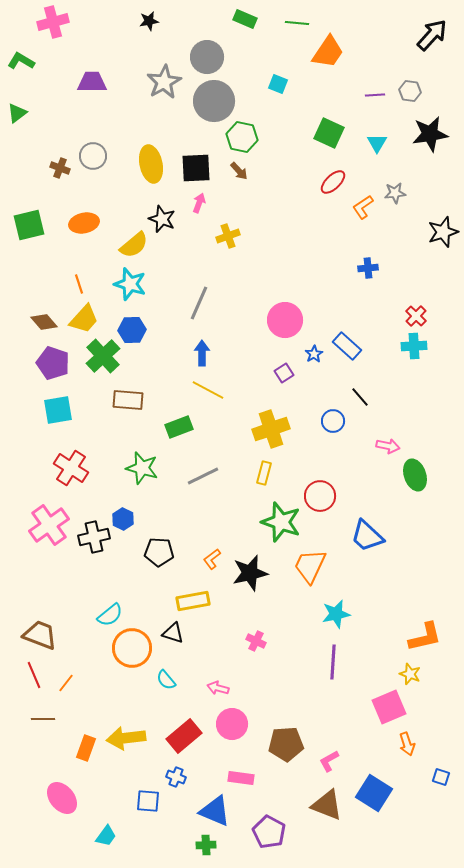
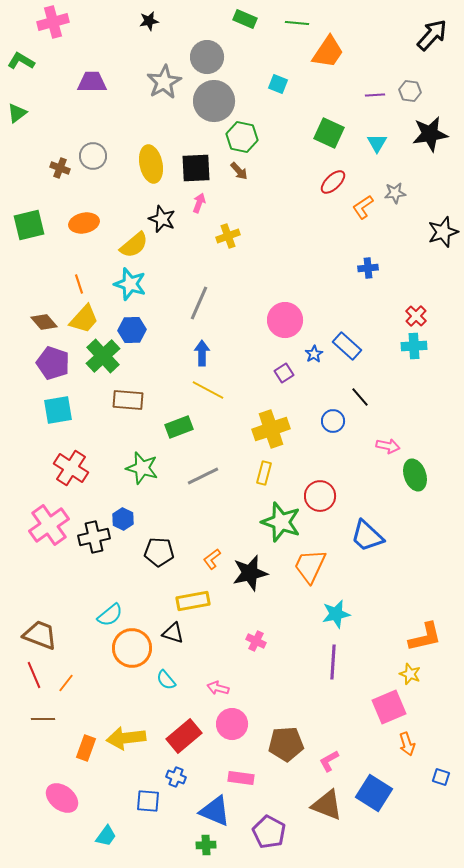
pink ellipse at (62, 798): rotated 12 degrees counterclockwise
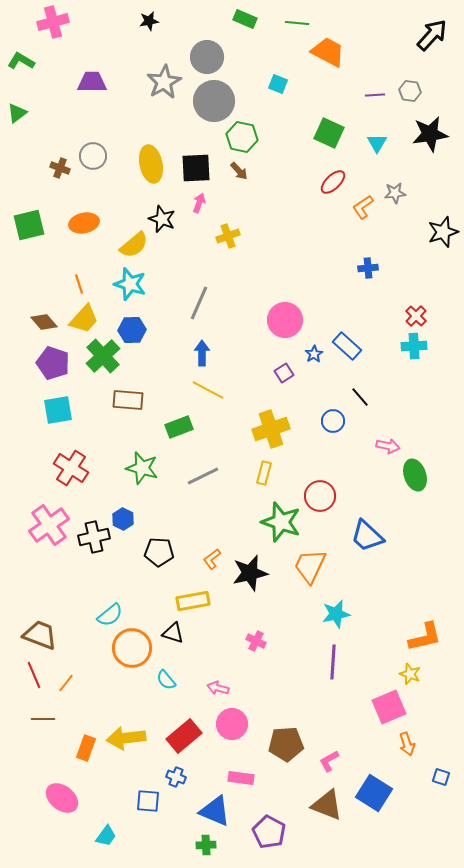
orange trapezoid at (328, 52): rotated 96 degrees counterclockwise
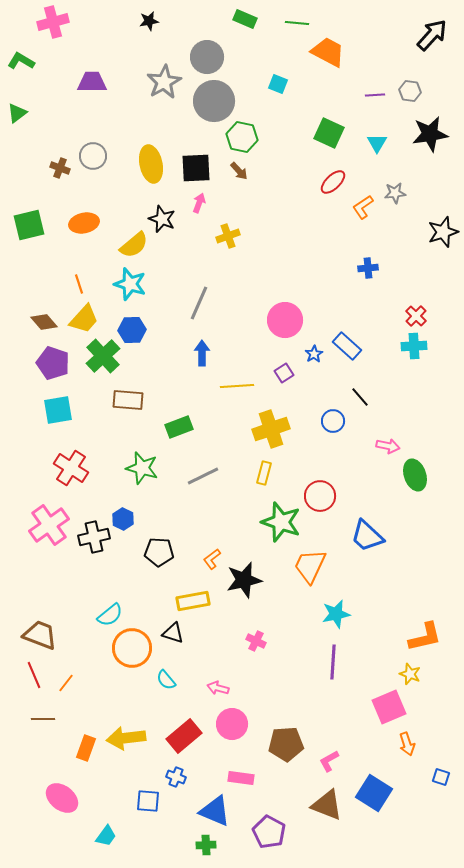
yellow line at (208, 390): moved 29 px right, 4 px up; rotated 32 degrees counterclockwise
black star at (250, 573): moved 6 px left, 7 px down
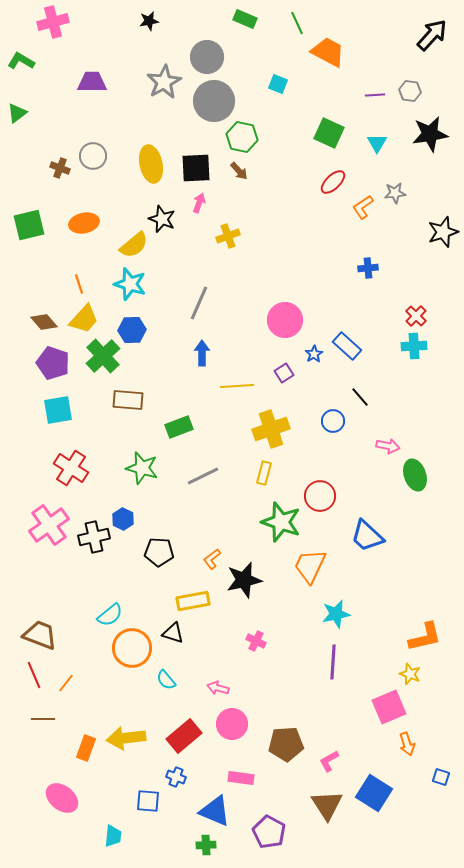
green line at (297, 23): rotated 60 degrees clockwise
brown triangle at (327, 805): rotated 36 degrees clockwise
cyan trapezoid at (106, 836): moved 7 px right; rotated 30 degrees counterclockwise
